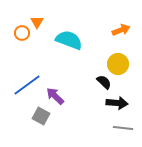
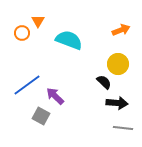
orange triangle: moved 1 px right, 1 px up
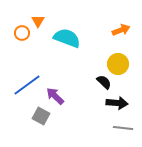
cyan semicircle: moved 2 px left, 2 px up
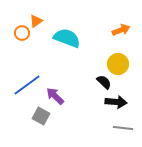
orange triangle: moved 2 px left; rotated 24 degrees clockwise
black arrow: moved 1 px left, 1 px up
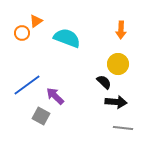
orange arrow: rotated 114 degrees clockwise
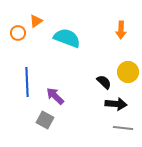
orange circle: moved 4 px left
yellow circle: moved 10 px right, 8 px down
blue line: moved 3 px up; rotated 56 degrees counterclockwise
black arrow: moved 2 px down
gray square: moved 4 px right, 4 px down
